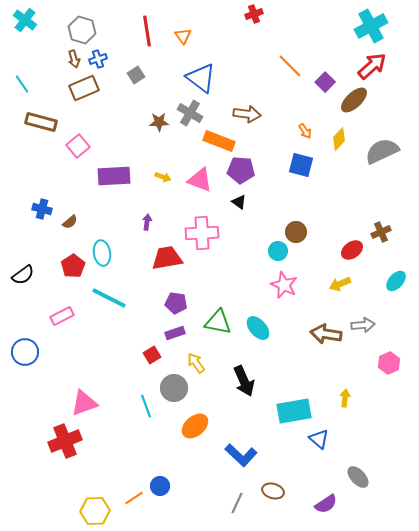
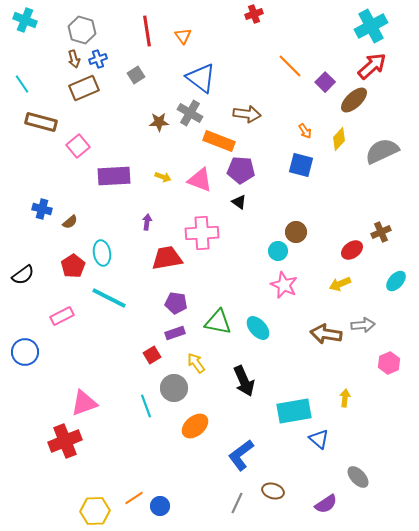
cyan cross at (25, 20): rotated 15 degrees counterclockwise
blue L-shape at (241, 455): rotated 100 degrees clockwise
blue circle at (160, 486): moved 20 px down
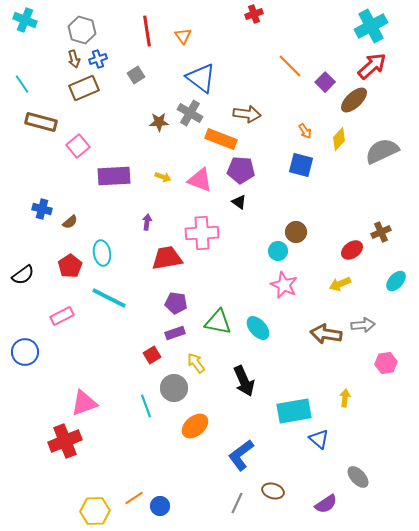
orange rectangle at (219, 141): moved 2 px right, 2 px up
red pentagon at (73, 266): moved 3 px left
pink hexagon at (389, 363): moved 3 px left; rotated 15 degrees clockwise
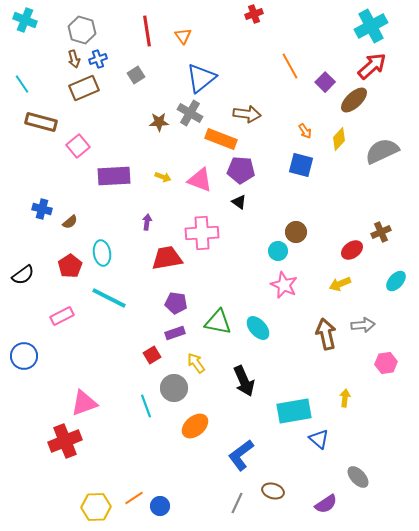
orange line at (290, 66): rotated 16 degrees clockwise
blue triangle at (201, 78): rotated 44 degrees clockwise
brown arrow at (326, 334): rotated 68 degrees clockwise
blue circle at (25, 352): moved 1 px left, 4 px down
yellow hexagon at (95, 511): moved 1 px right, 4 px up
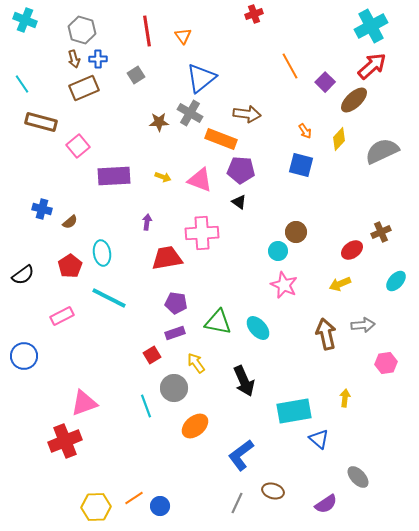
blue cross at (98, 59): rotated 18 degrees clockwise
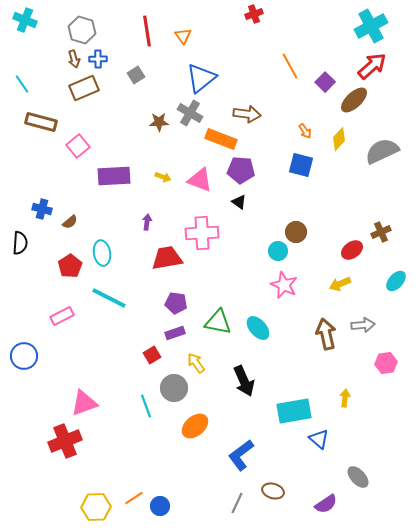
black semicircle at (23, 275): moved 3 px left, 32 px up; rotated 50 degrees counterclockwise
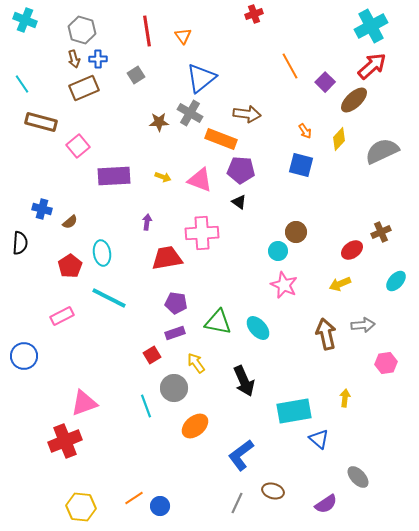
yellow hexagon at (96, 507): moved 15 px left; rotated 8 degrees clockwise
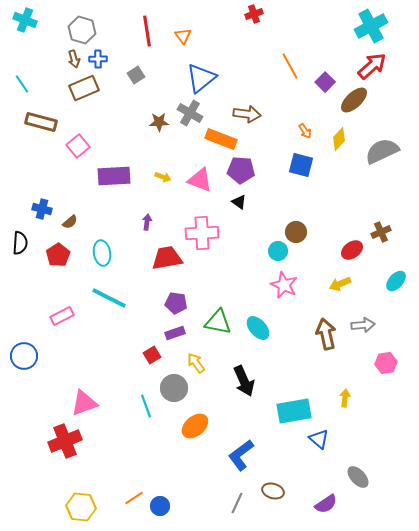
red pentagon at (70, 266): moved 12 px left, 11 px up
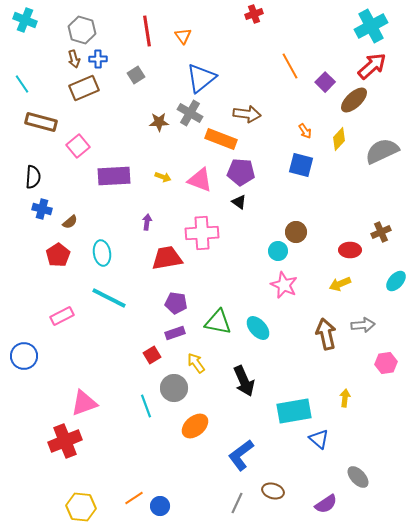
purple pentagon at (241, 170): moved 2 px down
black semicircle at (20, 243): moved 13 px right, 66 px up
red ellipse at (352, 250): moved 2 px left; rotated 35 degrees clockwise
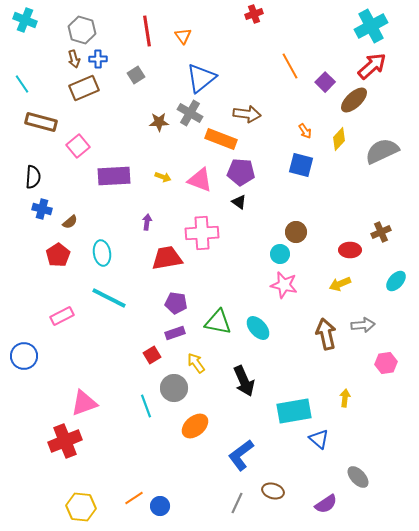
cyan circle at (278, 251): moved 2 px right, 3 px down
pink star at (284, 285): rotated 12 degrees counterclockwise
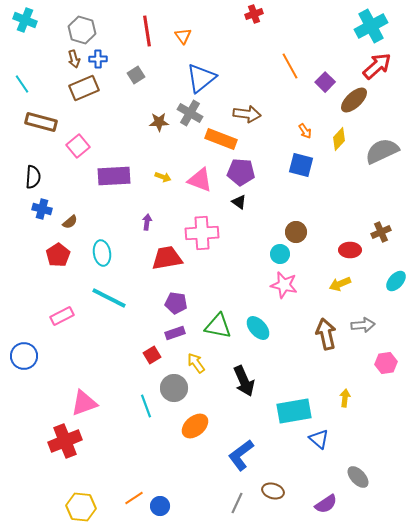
red arrow at (372, 66): moved 5 px right
green triangle at (218, 322): moved 4 px down
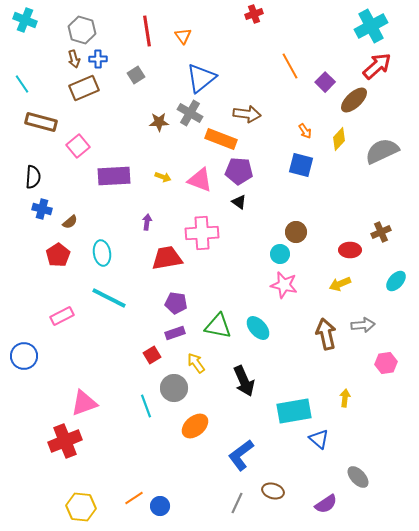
purple pentagon at (241, 172): moved 2 px left, 1 px up
